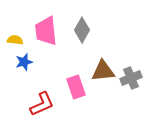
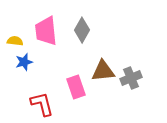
yellow semicircle: moved 1 px down
red L-shape: rotated 80 degrees counterclockwise
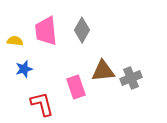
blue star: moved 7 px down
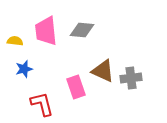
gray diamond: rotated 65 degrees clockwise
brown triangle: rotated 30 degrees clockwise
gray cross: rotated 15 degrees clockwise
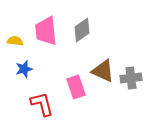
gray diamond: rotated 40 degrees counterclockwise
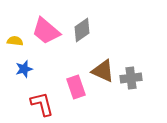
pink trapezoid: rotated 44 degrees counterclockwise
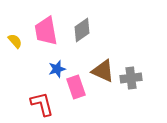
pink trapezoid: rotated 40 degrees clockwise
yellow semicircle: rotated 42 degrees clockwise
blue star: moved 33 px right
